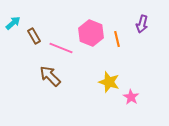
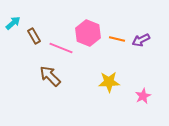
purple arrow: moved 1 px left, 16 px down; rotated 48 degrees clockwise
pink hexagon: moved 3 px left
orange line: rotated 63 degrees counterclockwise
yellow star: rotated 20 degrees counterclockwise
pink star: moved 12 px right, 1 px up; rotated 14 degrees clockwise
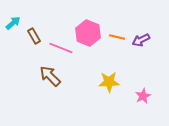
orange line: moved 2 px up
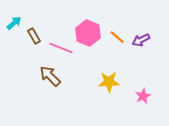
cyan arrow: moved 1 px right
orange line: rotated 28 degrees clockwise
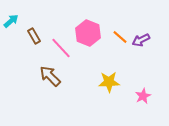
cyan arrow: moved 3 px left, 2 px up
orange line: moved 3 px right
pink line: rotated 25 degrees clockwise
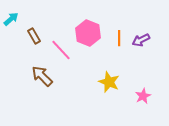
cyan arrow: moved 2 px up
orange line: moved 1 px left, 1 px down; rotated 49 degrees clockwise
pink line: moved 2 px down
brown arrow: moved 8 px left
yellow star: rotated 25 degrees clockwise
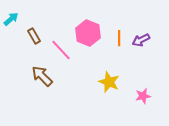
pink star: rotated 14 degrees clockwise
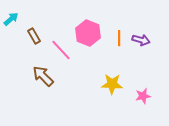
purple arrow: rotated 138 degrees counterclockwise
brown arrow: moved 1 px right
yellow star: moved 3 px right, 2 px down; rotated 20 degrees counterclockwise
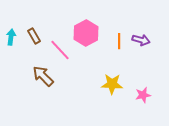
cyan arrow: moved 18 px down; rotated 42 degrees counterclockwise
pink hexagon: moved 2 px left; rotated 10 degrees clockwise
orange line: moved 3 px down
pink line: moved 1 px left
pink star: moved 1 px up
